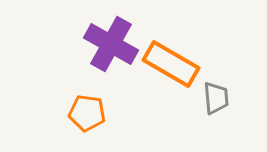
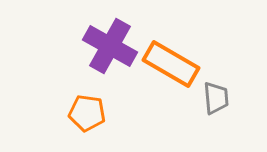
purple cross: moved 1 px left, 2 px down
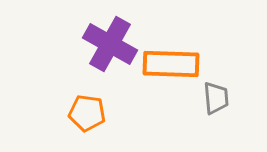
purple cross: moved 2 px up
orange rectangle: rotated 28 degrees counterclockwise
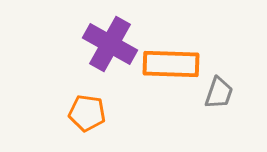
gray trapezoid: moved 3 px right, 5 px up; rotated 24 degrees clockwise
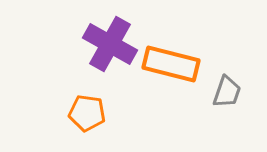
orange rectangle: rotated 12 degrees clockwise
gray trapezoid: moved 8 px right, 1 px up
